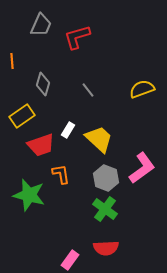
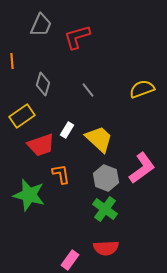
white rectangle: moved 1 px left
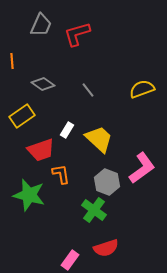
red L-shape: moved 3 px up
gray diamond: rotated 70 degrees counterclockwise
red trapezoid: moved 5 px down
gray hexagon: moved 1 px right, 4 px down
green cross: moved 11 px left, 1 px down
red semicircle: rotated 15 degrees counterclockwise
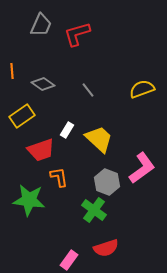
orange line: moved 10 px down
orange L-shape: moved 2 px left, 3 px down
green star: moved 5 px down; rotated 8 degrees counterclockwise
pink rectangle: moved 1 px left
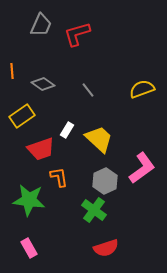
red trapezoid: moved 1 px up
gray hexagon: moved 2 px left, 1 px up; rotated 15 degrees clockwise
pink rectangle: moved 40 px left, 12 px up; rotated 66 degrees counterclockwise
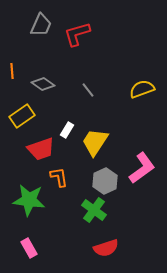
yellow trapezoid: moved 4 px left, 3 px down; rotated 100 degrees counterclockwise
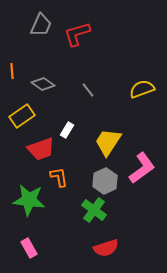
yellow trapezoid: moved 13 px right
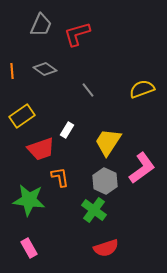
gray diamond: moved 2 px right, 15 px up
orange L-shape: moved 1 px right
gray hexagon: rotated 10 degrees counterclockwise
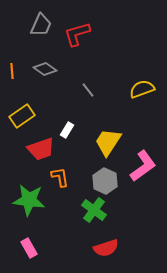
pink L-shape: moved 1 px right, 2 px up
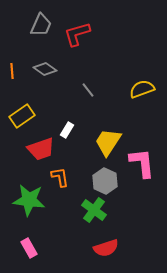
pink L-shape: moved 1 px left, 3 px up; rotated 60 degrees counterclockwise
